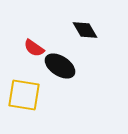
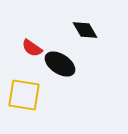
red semicircle: moved 2 px left
black ellipse: moved 2 px up
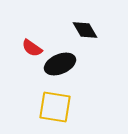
black ellipse: rotated 56 degrees counterclockwise
yellow square: moved 31 px right, 12 px down
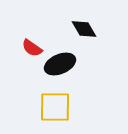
black diamond: moved 1 px left, 1 px up
yellow square: rotated 8 degrees counterclockwise
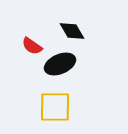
black diamond: moved 12 px left, 2 px down
red semicircle: moved 2 px up
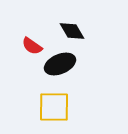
yellow square: moved 1 px left
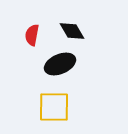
red semicircle: moved 11 px up; rotated 65 degrees clockwise
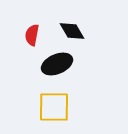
black ellipse: moved 3 px left
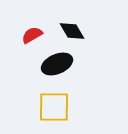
red semicircle: rotated 50 degrees clockwise
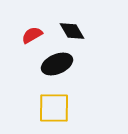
yellow square: moved 1 px down
